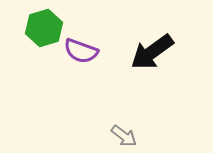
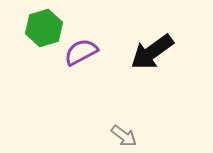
purple semicircle: moved 1 px down; rotated 132 degrees clockwise
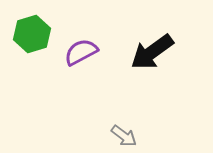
green hexagon: moved 12 px left, 6 px down
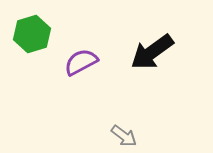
purple semicircle: moved 10 px down
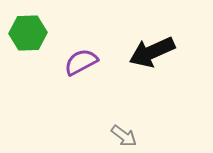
green hexagon: moved 4 px left, 1 px up; rotated 15 degrees clockwise
black arrow: rotated 12 degrees clockwise
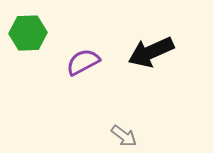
black arrow: moved 1 px left
purple semicircle: moved 2 px right
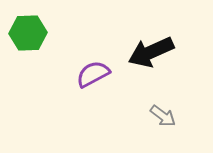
purple semicircle: moved 10 px right, 12 px down
gray arrow: moved 39 px right, 20 px up
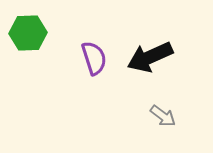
black arrow: moved 1 px left, 5 px down
purple semicircle: moved 1 px right, 16 px up; rotated 100 degrees clockwise
